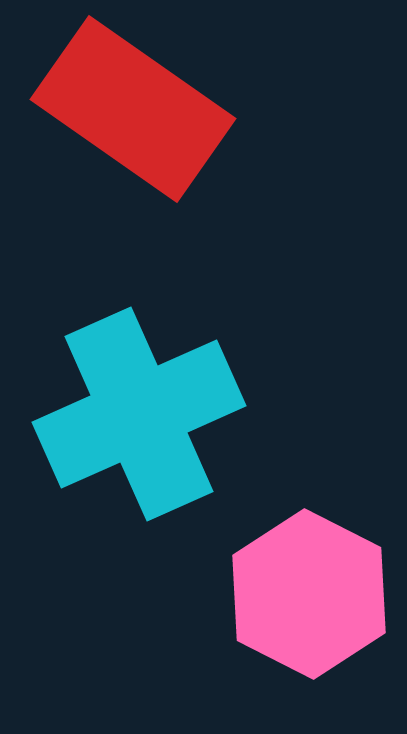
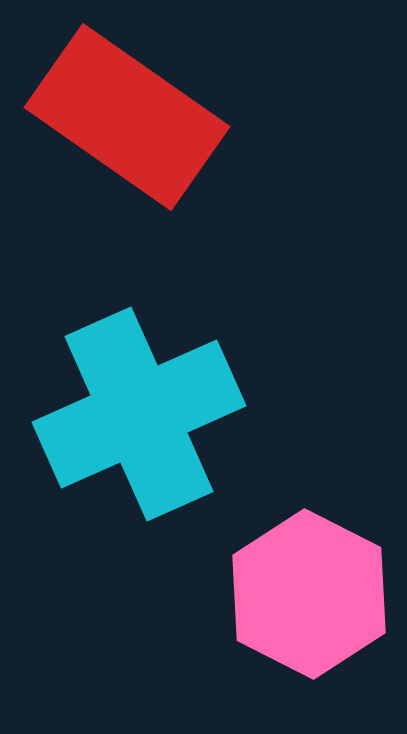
red rectangle: moved 6 px left, 8 px down
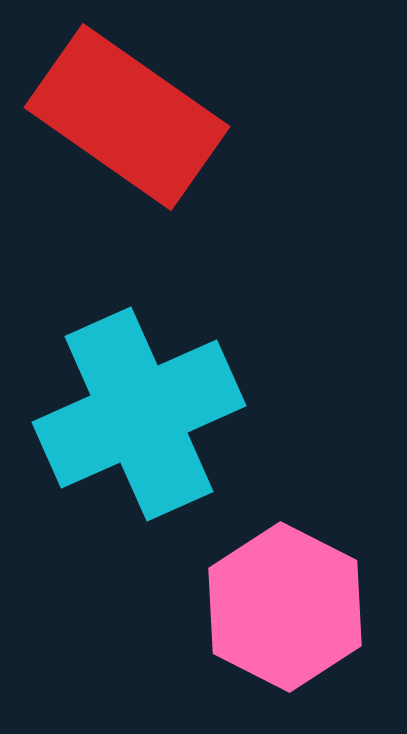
pink hexagon: moved 24 px left, 13 px down
